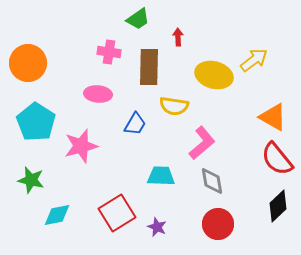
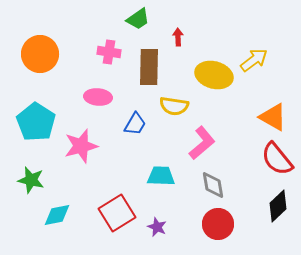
orange circle: moved 12 px right, 9 px up
pink ellipse: moved 3 px down
gray diamond: moved 1 px right, 4 px down
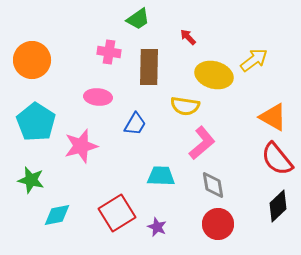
red arrow: moved 10 px right; rotated 42 degrees counterclockwise
orange circle: moved 8 px left, 6 px down
yellow semicircle: moved 11 px right
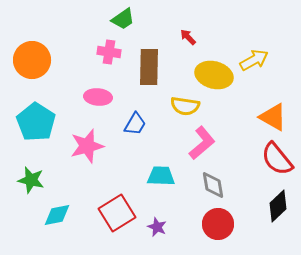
green trapezoid: moved 15 px left
yellow arrow: rotated 8 degrees clockwise
pink star: moved 6 px right
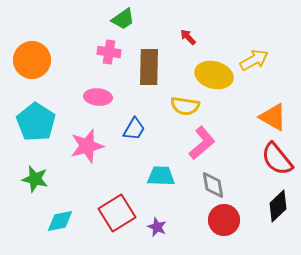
blue trapezoid: moved 1 px left, 5 px down
green star: moved 4 px right, 1 px up
cyan diamond: moved 3 px right, 6 px down
red circle: moved 6 px right, 4 px up
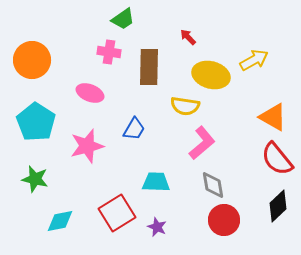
yellow ellipse: moved 3 px left
pink ellipse: moved 8 px left, 4 px up; rotated 16 degrees clockwise
cyan trapezoid: moved 5 px left, 6 px down
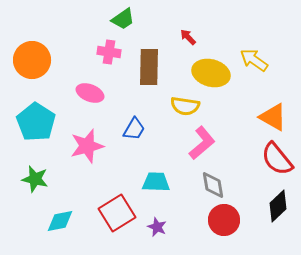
yellow arrow: rotated 116 degrees counterclockwise
yellow ellipse: moved 2 px up
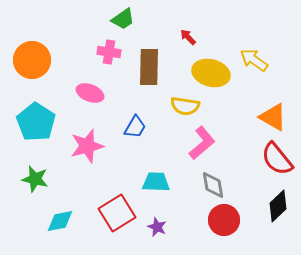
blue trapezoid: moved 1 px right, 2 px up
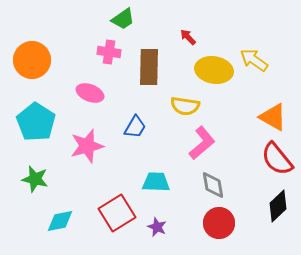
yellow ellipse: moved 3 px right, 3 px up; rotated 6 degrees counterclockwise
red circle: moved 5 px left, 3 px down
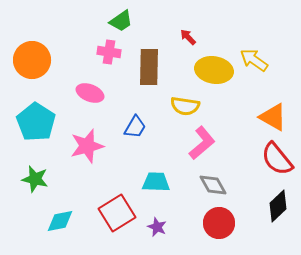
green trapezoid: moved 2 px left, 2 px down
gray diamond: rotated 20 degrees counterclockwise
